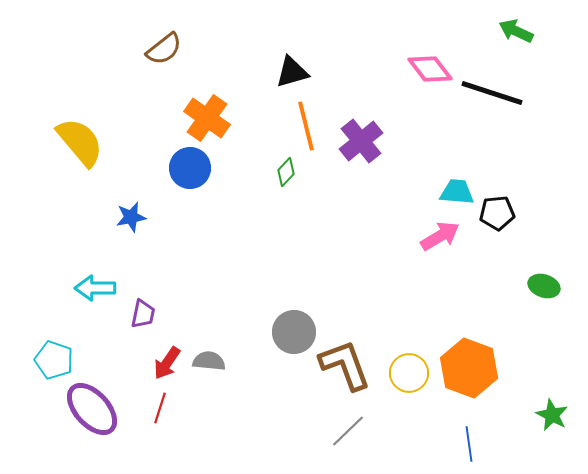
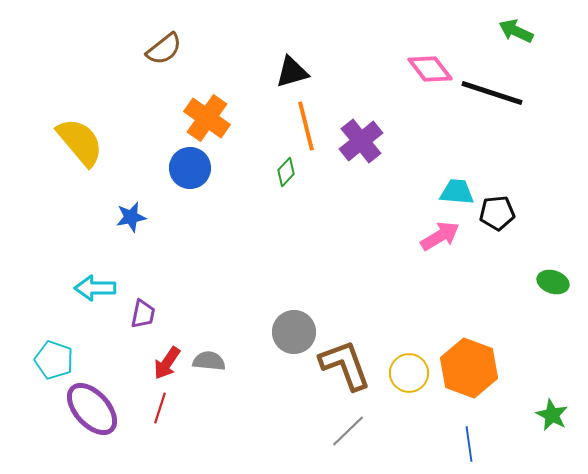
green ellipse: moved 9 px right, 4 px up
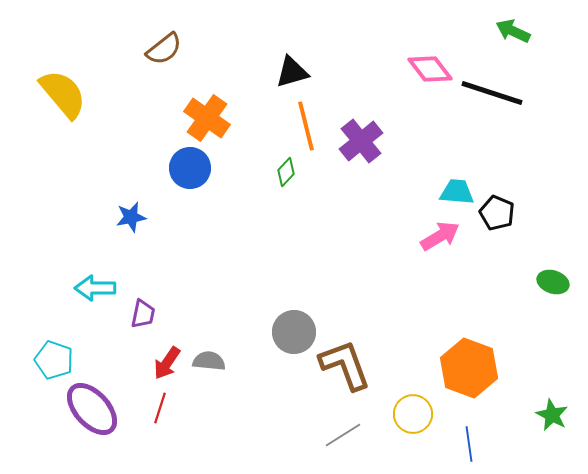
green arrow: moved 3 px left
yellow semicircle: moved 17 px left, 48 px up
black pentagon: rotated 28 degrees clockwise
yellow circle: moved 4 px right, 41 px down
gray line: moved 5 px left, 4 px down; rotated 12 degrees clockwise
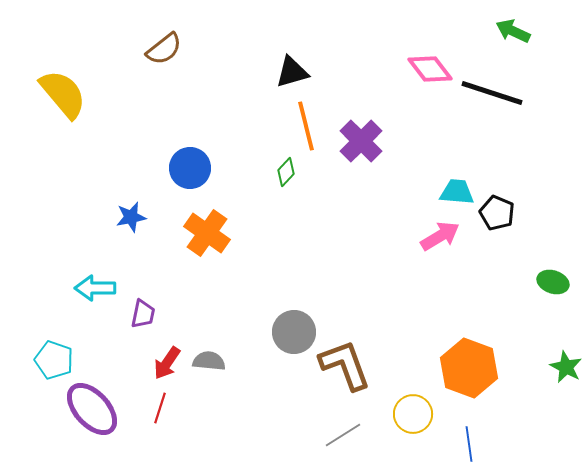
orange cross: moved 115 px down
purple cross: rotated 6 degrees counterclockwise
green star: moved 14 px right, 48 px up
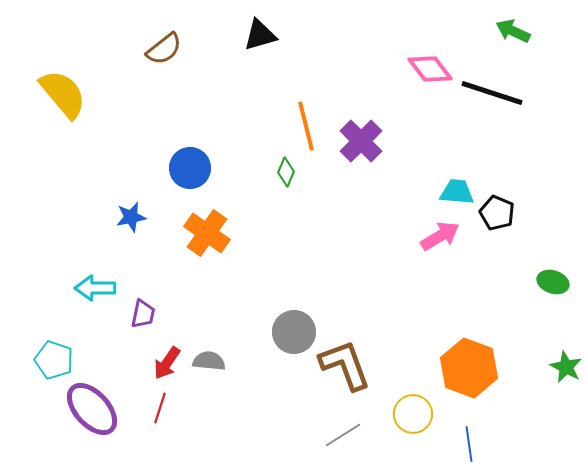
black triangle: moved 32 px left, 37 px up
green diamond: rotated 20 degrees counterclockwise
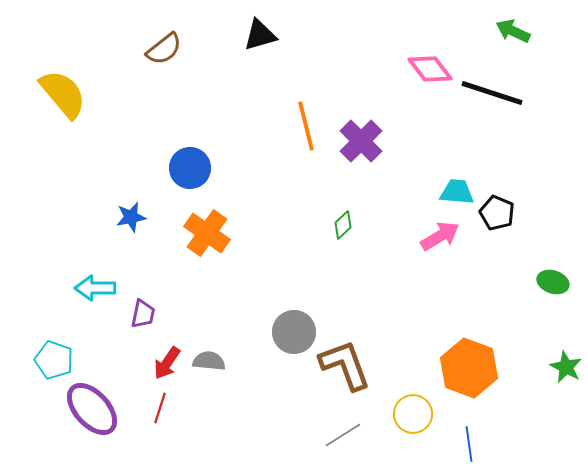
green diamond: moved 57 px right, 53 px down; rotated 24 degrees clockwise
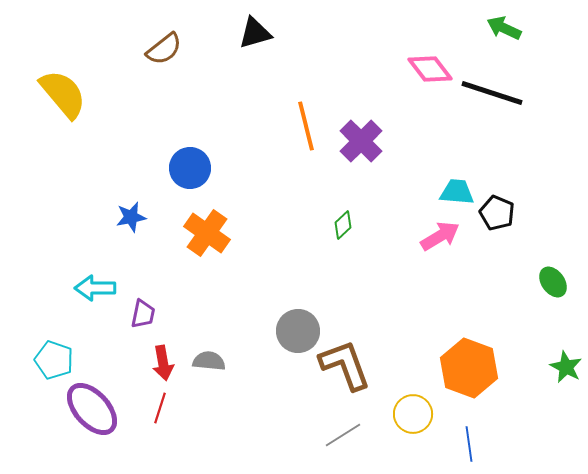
green arrow: moved 9 px left, 3 px up
black triangle: moved 5 px left, 2 px up
green ellipse: rotated 36 degrees clockwise
gray circle: moved 4 px right, 1 px up
red arrow: moved 4 px left; rotated 44 degrees counterclockwise
